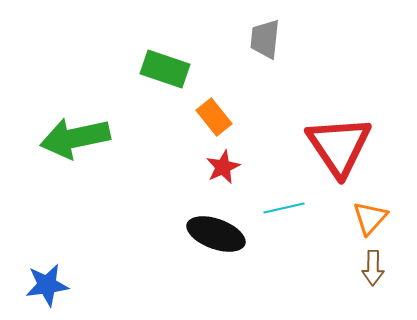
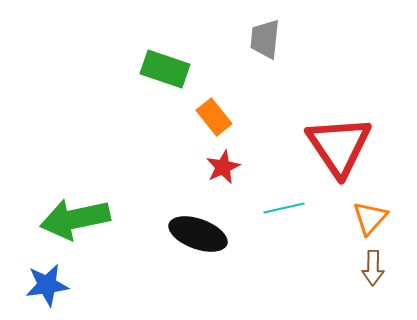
green arrow: moved 81 px down
black ellipse: moved 18 px left
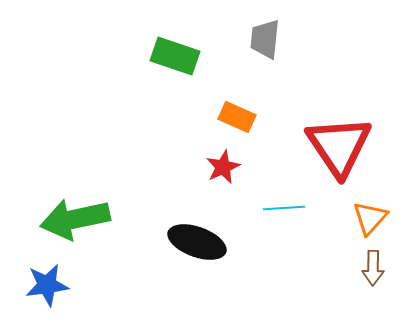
green rectangle: moved 10 px right, 13 px up
orange rectangle: moved 23 px right; rotated 27 degrees counterclockwise
cyan line: rotated 9 degrees clockwise
black ellipse: moved 1 px left, 8 px down
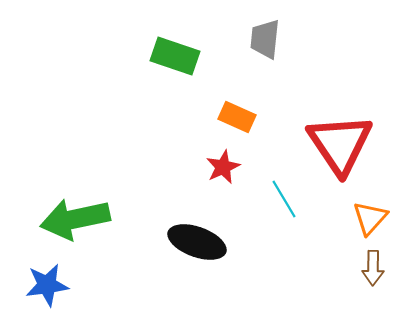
red triangle: moved 1 px right, 2 px up
cyan line: moved 9 px up; rotated 63 degrees clockwise
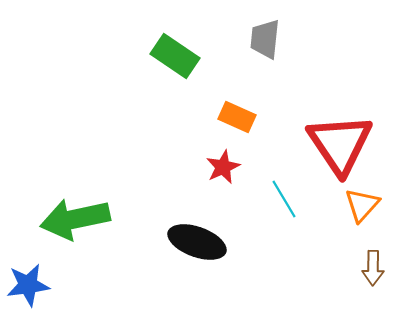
green rectangle: rotated 15 degrees clockwise
orange triangle: moved 8 px left, 13 px up
blue star: moved 19 px left
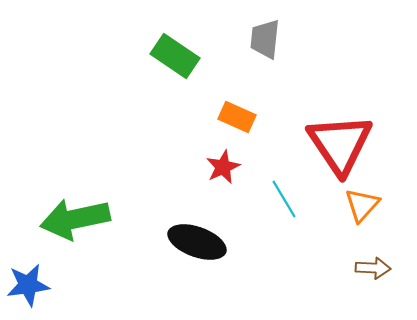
brown arrow: rotated 88 degrees counterclockwise
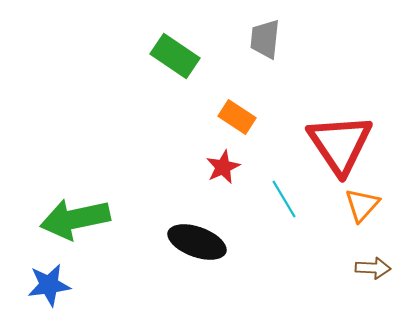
orange rectangle: rotated 9 degrees clockwise
blue star: moved 21 px right
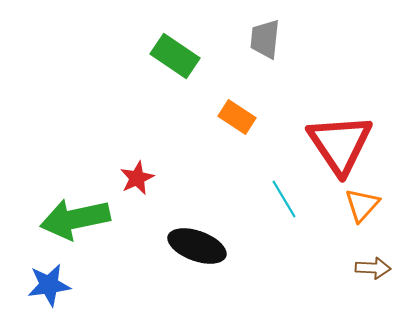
red star: moved 86 px left, 11 px down
black ellipse: moved 4 px down
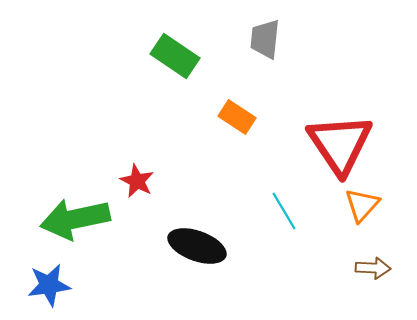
red star: moved 3 px down; rotated 20 degrees counterclockwise
cyan line: moved 12 px down
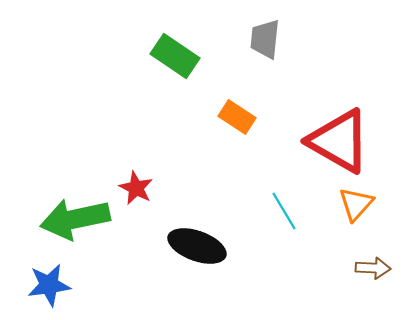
red triangle: moved 1 px left, 3 px up; rotated 26 degrees counterclockwise
red star: moved 1 px left, 7 px down
orange triangle: moved 6 px left, 1 px up
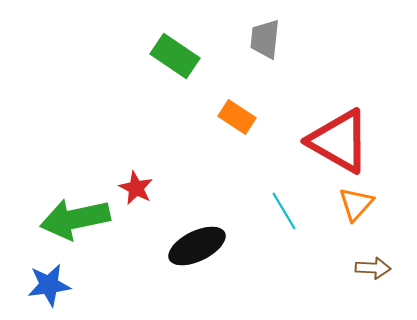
black ellipse: rotated 46 degrees counterclockwise
